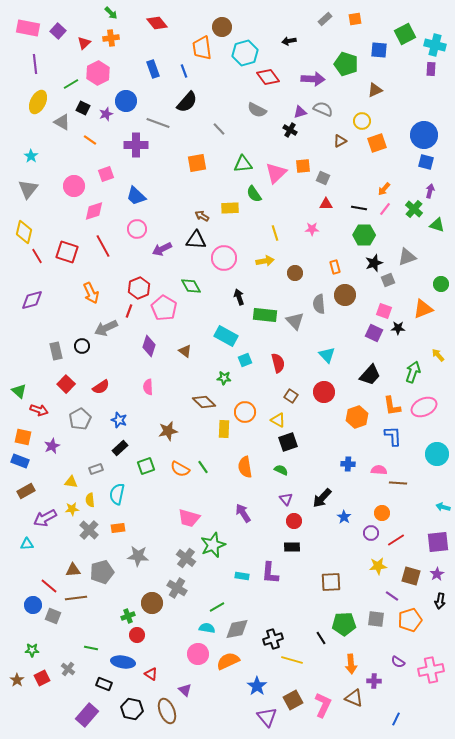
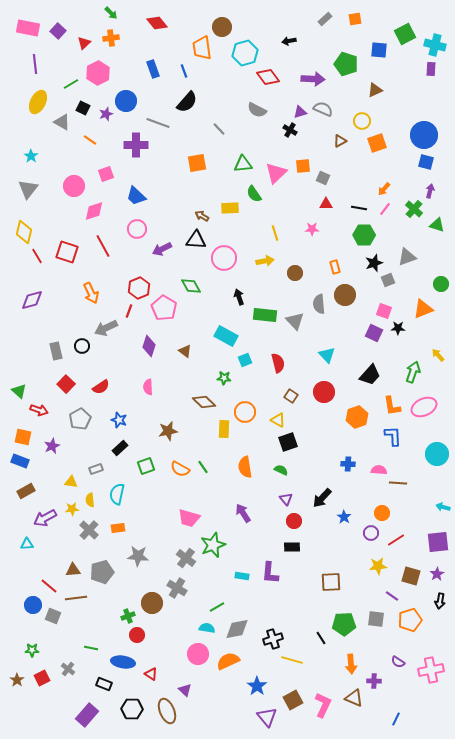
black hexagon at (132, 709): rotated 10 degrees counterclockwise
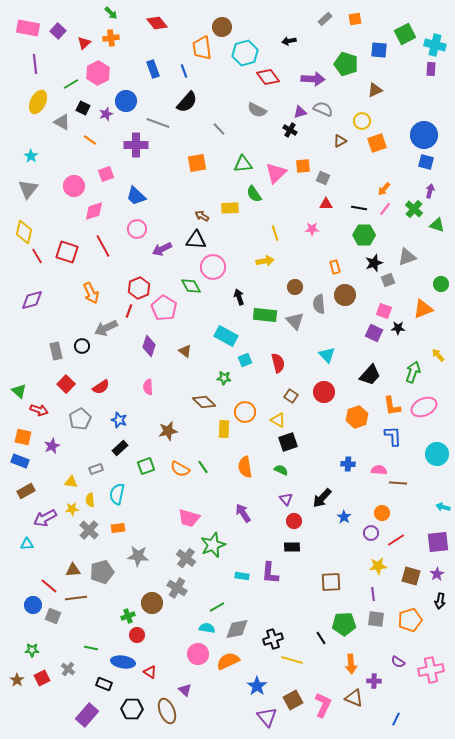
pink circle at (224, 258): moved 11 px left, 9 px down
brown circle at (295, 273): moved 14 px down
purple line at (392, 596): moved 19 px left, 2 px up; rotated 48 degrees clockwise
red triangle at (151, 674): moved 1 px left, 2 px up
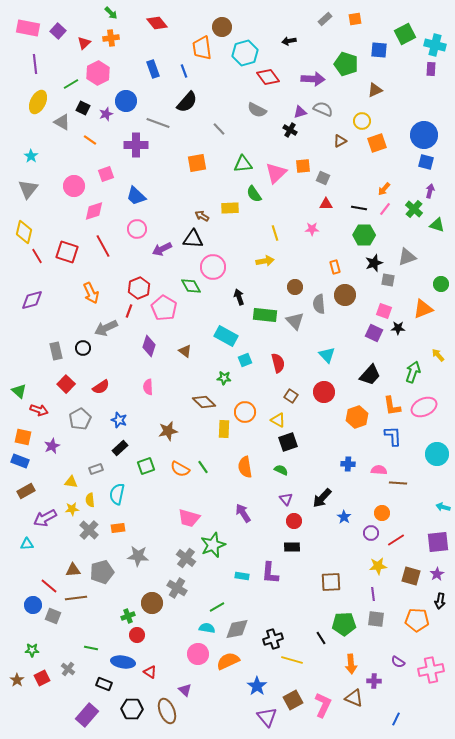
black triangle at (196, 240): moved 3 px left, 1 px up
gray square at (388, 280): rotated 32 degrees clockwise
black circle at (82, 346): moved 1 px right, 2 px down
orange pentagon at (410, 620): moved 7 px right; rotated 20 degrees clockwise
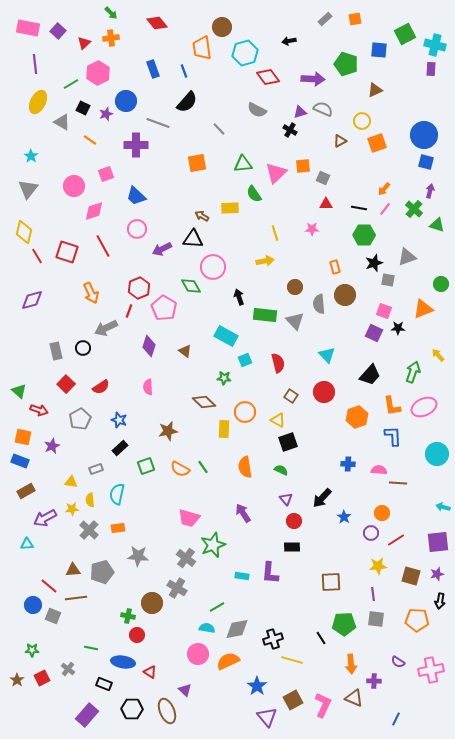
purple star at (437, 574): rotated 16 degrees clockwise
green cross at (128, 616): rotated 32 degrees clockwise
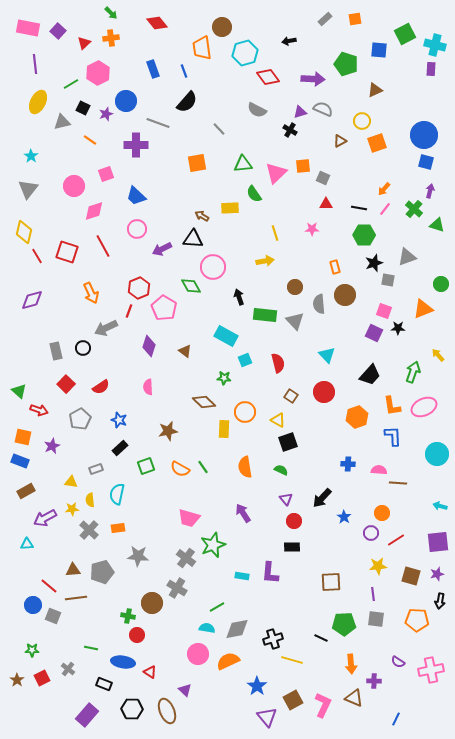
gray triangle at (62, 122): rotated 42 degrees counterclockwise
cyan arrow at (443, 507): moved 3 px left, 1 px up
black line at (321, 638): rotated 32 degrees counterclockwise
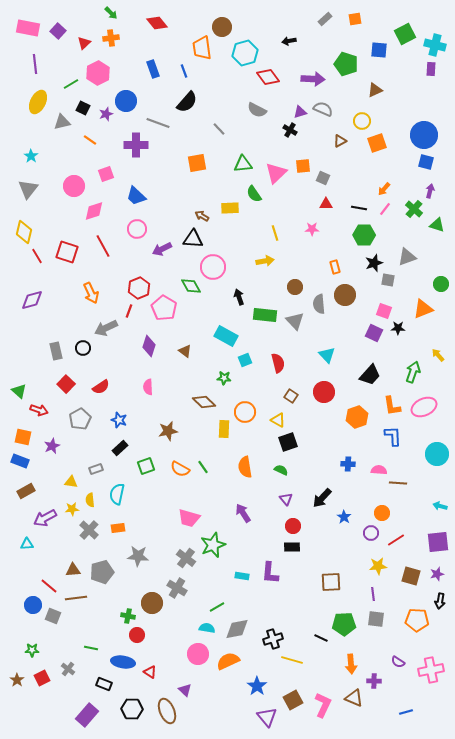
red circle at (294, 521): moved 1 px left, 5 px down
blue line at (396, 719): moved 10 px right, 7 px up; rotated 48 degrees clockwise
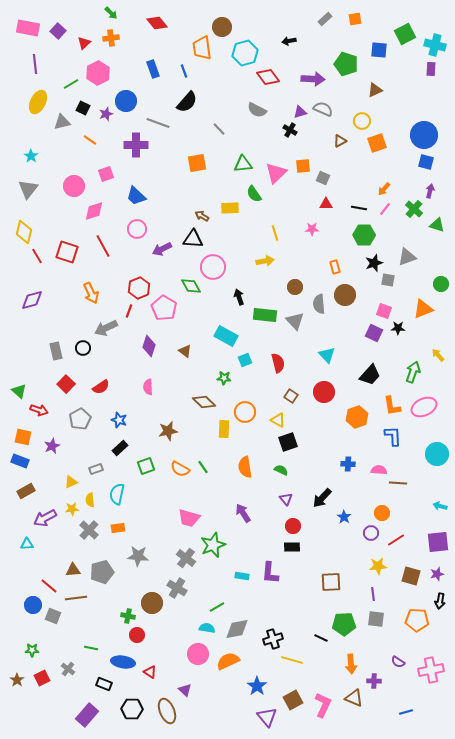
yellow triangle at (71, 482): rotated 32 degrees counterclockwise
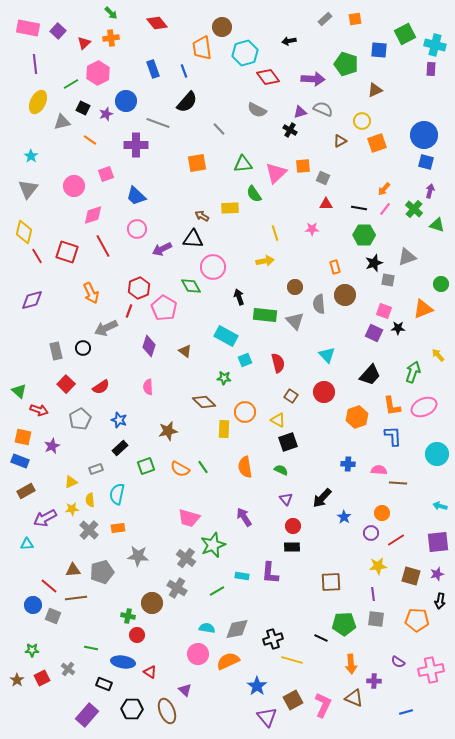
pink diamond at (94, 211): moved 1 px left, 4 px down
purple arrow at (243, 513): moved 1 px right, 4 px down
green line at (217, 607): moved 16 px up
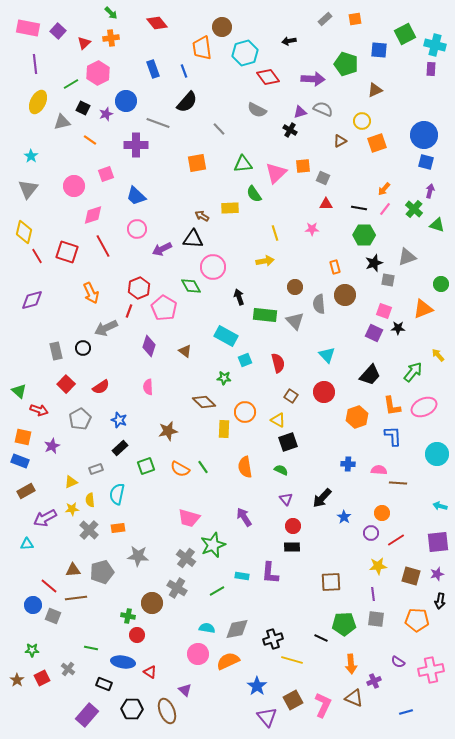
green arrow at (413, 372): rotated 20 degrees clockwise
purple cross at (374, 681): rotated 24 degrees counterclockwise
